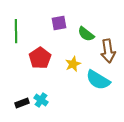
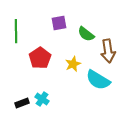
cyan cross: moved 1 px right, 1 px up
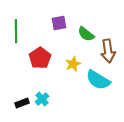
cyan cross: rotated 16 degrees clockwise
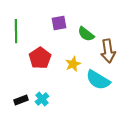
black rectangle: moved 1 px left, 3 px up
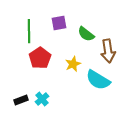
green line: moved 13 px right
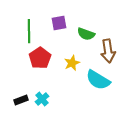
green semicircle: rotated 18 degrees counterclockwise
yellow star: moved 1 px left, 1 px up
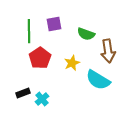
purple square: moved 5 px left, 1 px down
black rectangle: moved 2 px right, 7 px up
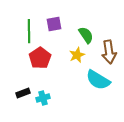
green semicircle: moved 1 px down; rotated 144 degrees counterclockwise
brown arrow: moved 1 px right, 1 px down
yellow star: moved 5 px right, 8 px up
cyan cross: moved 1 px right, 1 px up; rotated 24 degrees clockwise
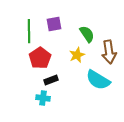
green semicircle: moved 1 px right, 1 px up
black rectangle: moved 28 px right, 13 px up
cyan cross: rotated 24 degrees clockwise
